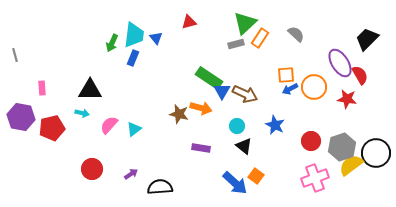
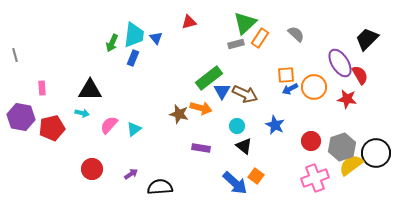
green rectangle at (209, 78): rotated 72 degrees counterclockwise
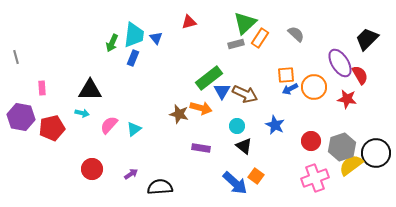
gray line at (15, 55): moved 1 px right, 2 px down
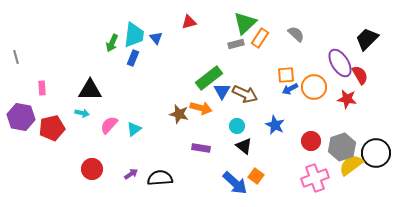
black semicircle at (160, 187): moved 9 px up
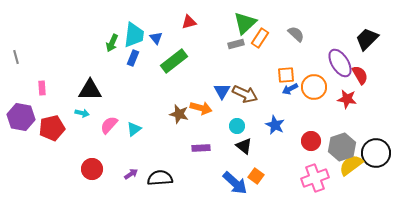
green rectangle at (209, 78): moved 35 px left, 17 px up
purple rectangle at (201, 148): rotated 12 degrees counterclockwise
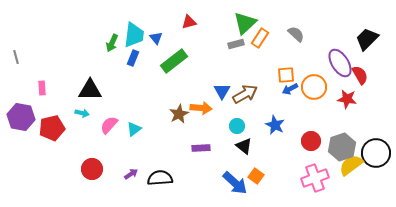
brown arrow at (245, 94): rotated 55 degrees counterclockwise
orange arrow at (201, 108): rotated 10 degrees counterclockwise
brown star at (179, 114): rotated 30 degrees clockwise
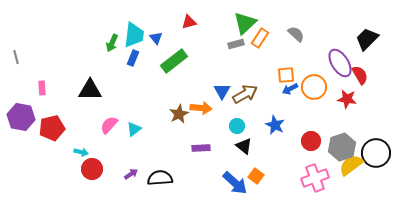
cyan arrow at (82, 113): moved 1 px left, 39 px down
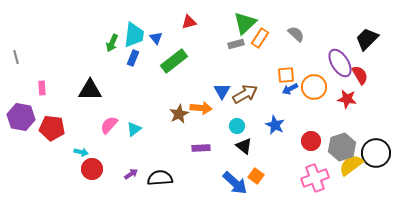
red pentagon at (52, 128): rotated 20 degrees clockwise
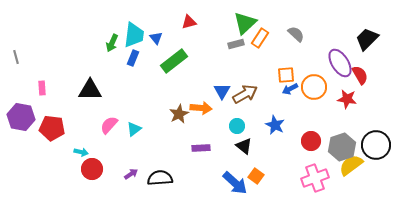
black circle at (376, 153): moved 8 px up
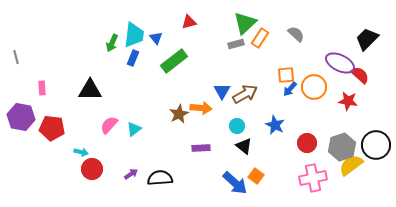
purple ellipse at (340, 63): rotated 32 degrees counterclockwise
red semicircle at (360, 75): rotated 18 degrees counterclockwise
blue arrow at (290, 89): rotated 21 degrees counterclockwise
red star at (347, 99): moved 1 px right, 2 px down
red circle at (311, 141): moved 4 px left, 2 px down
pink cross at (315, 178): moved 2 px left; rotated 8 degrees clockwise
